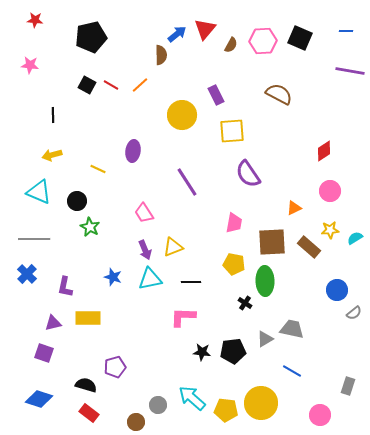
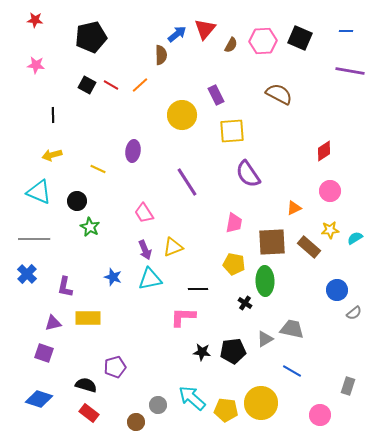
pink star at (30, 65): moved 6 px right
black line at (191, 282): moved 7 px right, 7 px down
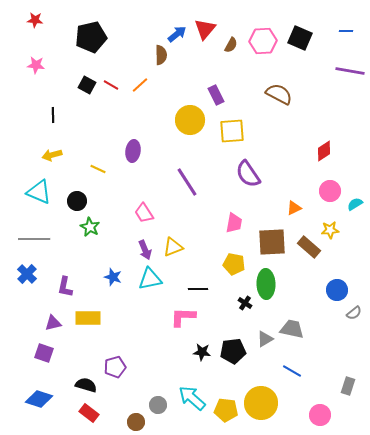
yellow circle at (182, 115): moved 8 px right, 5 px down
cyan semicircle at (355, 238): moved 34 px up
green ellipse at (265, 281): moved 1 px right, 3 px down
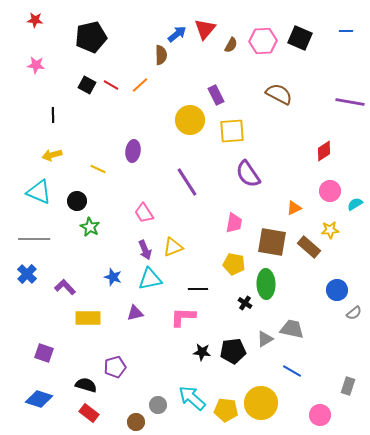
purple line at (350, 71): moved 31 px down
brown square at (272, 242): rotated 12 degrees clockwise
purple L-shape at (65, 287): rotated 125 degrees clockwise
purple triangle at (53, 323): moved 82 px right, 10 px up
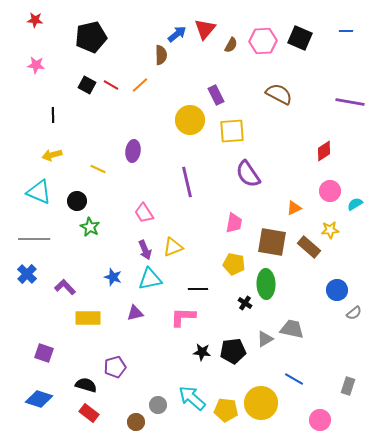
purple line at (187, 182): rotated 20 degrees clockwise
blue line at (292, 371): moved 2 px right, 8 px down
pink circle at (320, 415): moved 5 px down
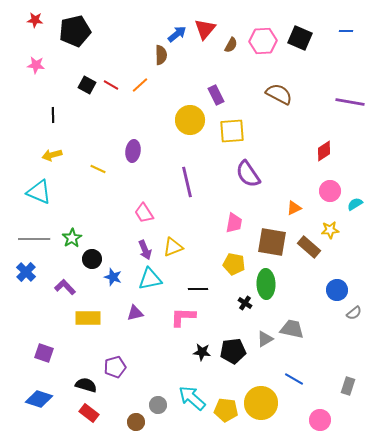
black pentagon at (91, 37): moved 16 px left, 6 px up
black circle at (77, 201): moved 15 px right, 58 px down
green star at (90, 227): moved 18 px left, 11 px down; rotated 12 degrees clockwise
blue cross at (27, 274): moved 1 px left, 2 px up
